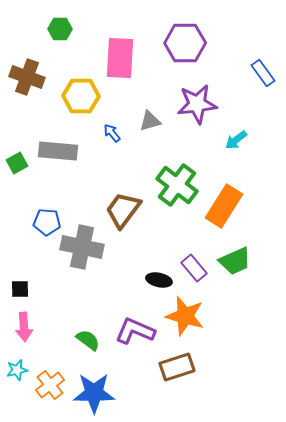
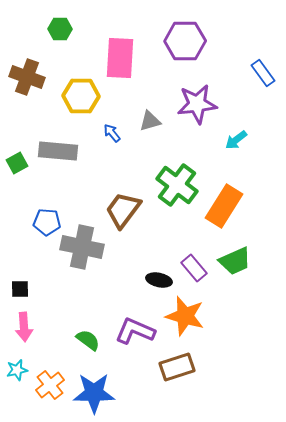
purple hexagon: moved 2 px up
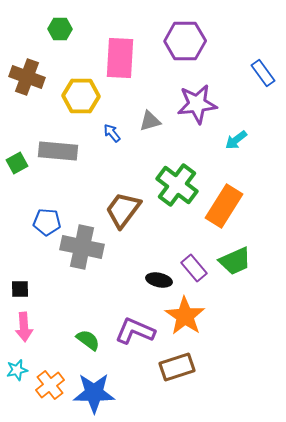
orange star: rotated 18 degrees clockwise
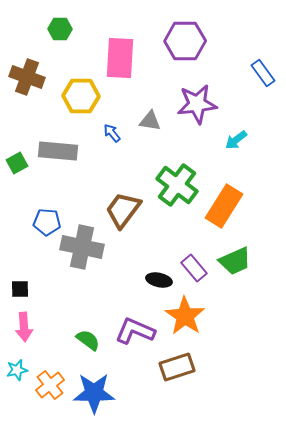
gray triangle: rotated 25 degrees clockwise
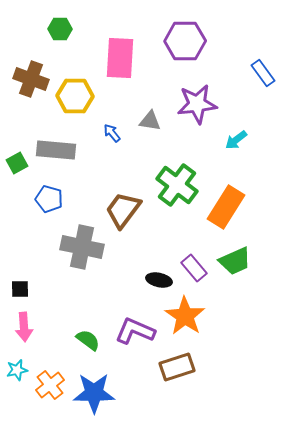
brown cross: moved 4 px right, 2 px down
yellow hexagon: moved 6 px left
gray rectangle: moved 2 px left, 1 px up
orange rectangle: moved 2 px right, 1 px down
blue pentagon: moved 2 px right, 23 px up; rotated 12 degrees clockwise
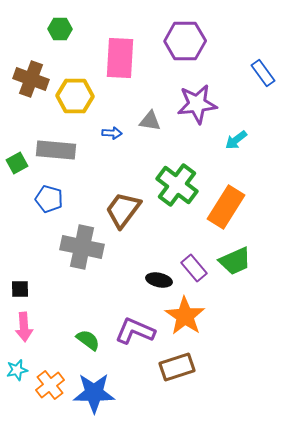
blue arrow: rotated 132 degrees clockwise
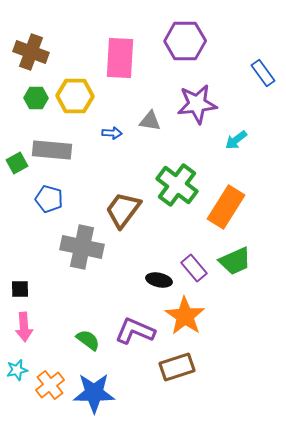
green hexagon: moved 24 px left, 69 px down
brown cross: moved 27 px up
gray rectangle: moved 4 px left
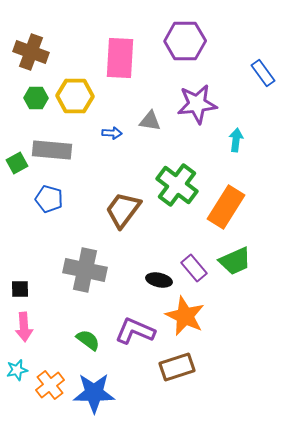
cyan arrow: rotated 135 degrees clockwise
gray cross: moved 3 px right, 23 px down
orange star: rotated 9 degrees counterclockwise
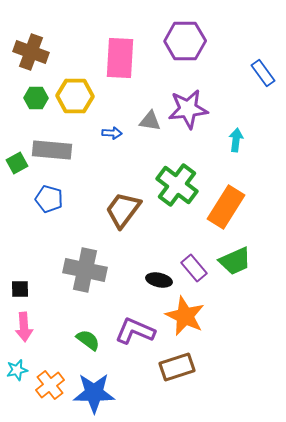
purple star: moved 9 px left, 5 px down
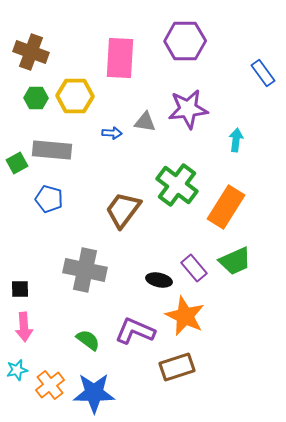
gray triangle: moved 5 px left, 1 px down
